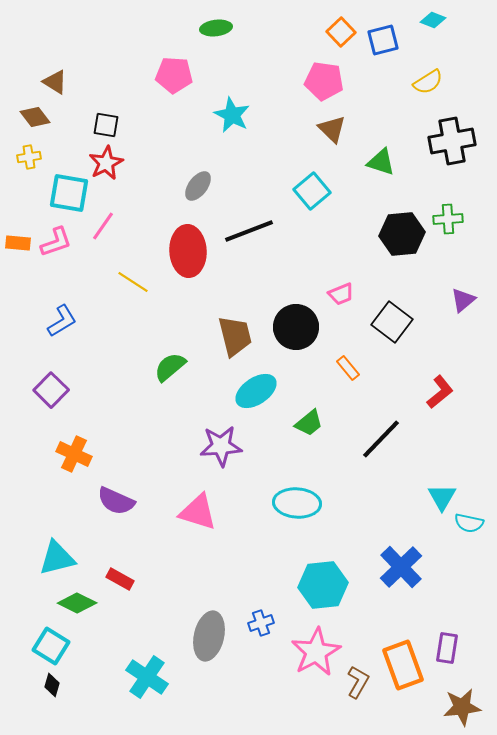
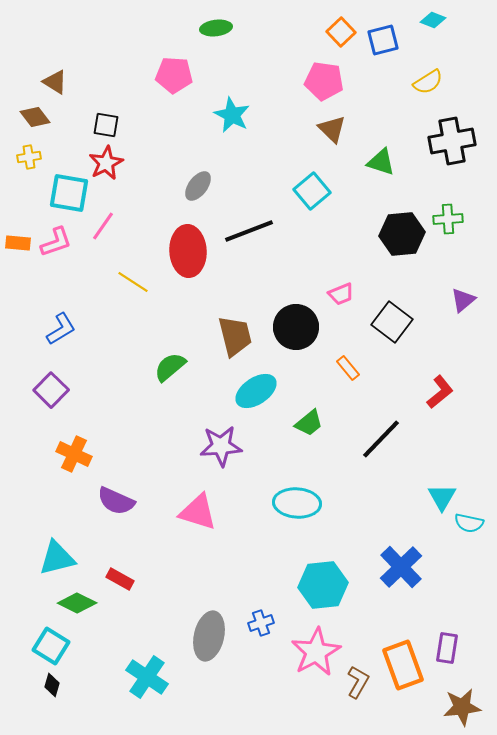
blue L-shape at (62, 321): moved 1 px left, 8 px down
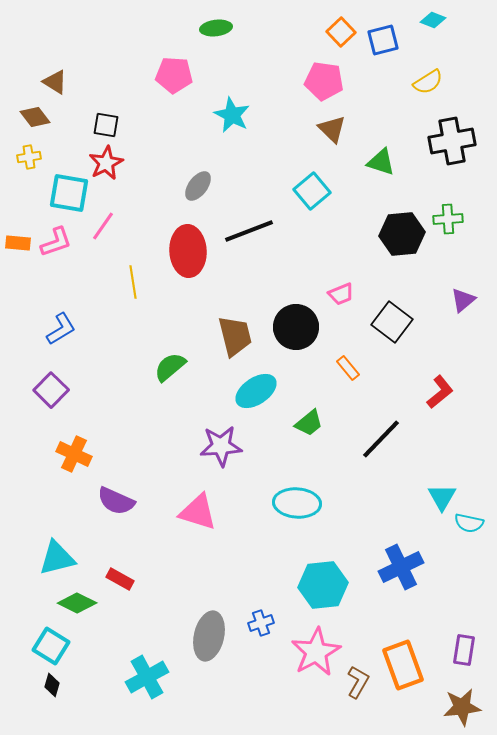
yellow line at (133, 282): rotated 48 degrees clockwise
blue cross at (401, 567): rotated 18 degrees clockwise
purple rectangle at (447, 648): moved 17 px right, 2 px down
cyan cross at (147, 677): rotated 27 degrees clockwise
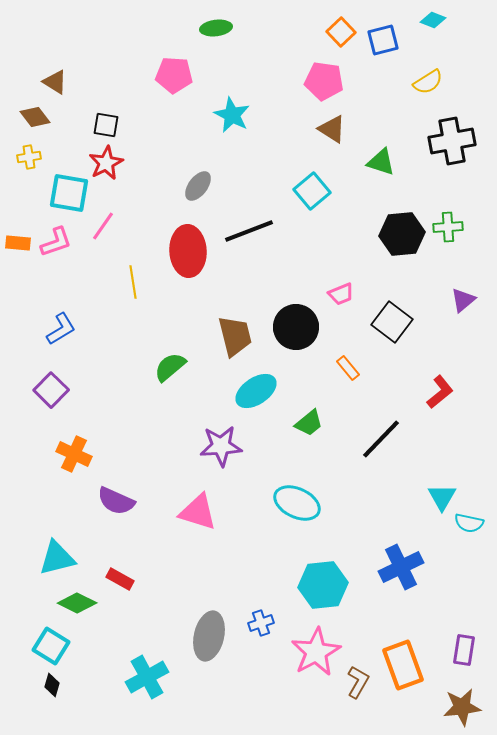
brown triangle at (332, 129): rotated 12 degrees counterclockwise
green cross at (448, 219): moved 8 px down
cyan ellipse at (297, 503): rotated 21 degrees clockwise
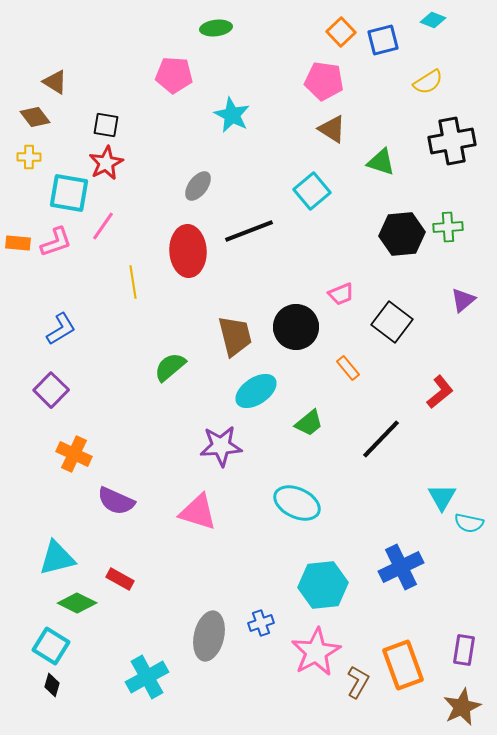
yellow cross at (29, 157): rotated 10 degrees clockwise
brown star at (462, 707): rotated 18 degrees counterclockwise
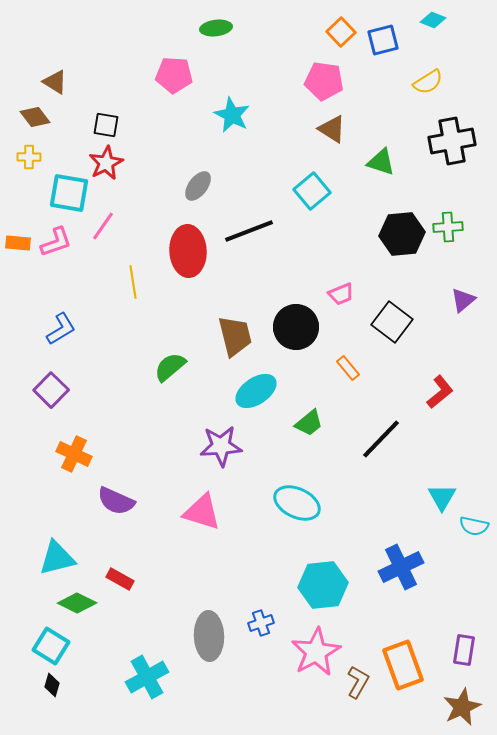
pink triangle at (198, 512): moved 4 px right
cyan semicircle at (469, 523): moved 5 px right, 3 px down
gray ellipse at (209, 636): rotated 15 degrees counterclockwise
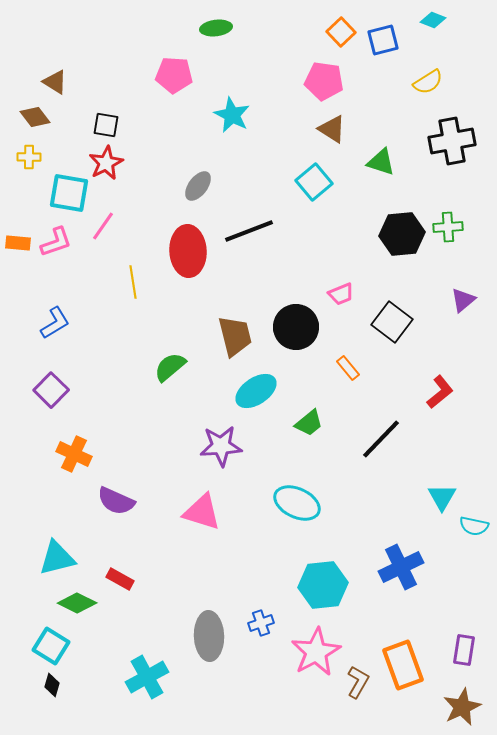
cyan square at (312, 191): moved 2 px right, 9 px up
blue L-shape at (61, 329): moved 6 px left, 6 px up
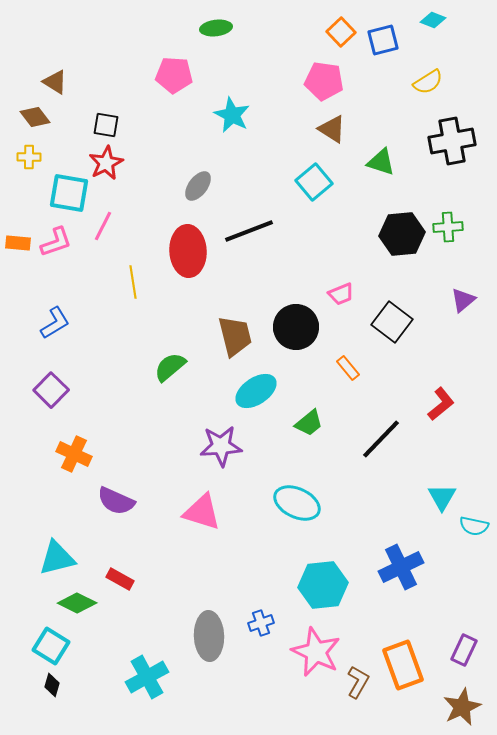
pink line at (103, 226): rotated 8 degrees counterclockwise
red L-shape at (440, 392): moved 1 px right, 12 px down
purple rectangle at (464, 650): rotated 16 degrees clockwise
pink star at (316, 652): rotated 18 degrees counterclockwise
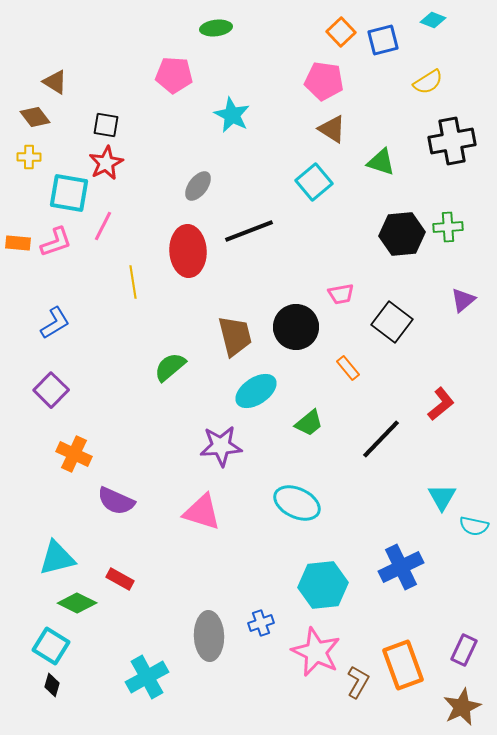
pink trapezoid at (341, 294): rotated 12 degrees clockwise
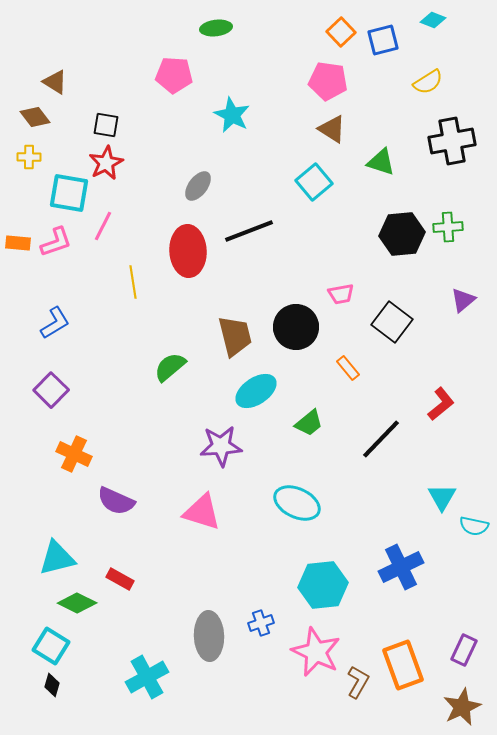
pink pentagon at (324, 81): moved 4 px right
